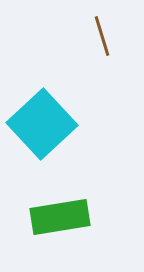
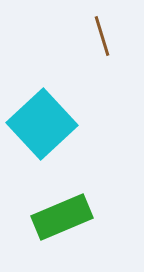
green rectangle: moved 2 px right; rotated 14 degrees counterclockwise
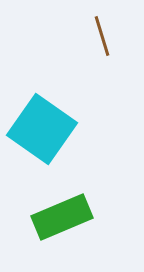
cyan square: moved 5 px down; rotated 12 degrees counterclockwise
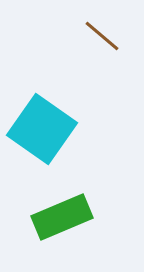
brown line: rotated 33 degrees counterclockwise
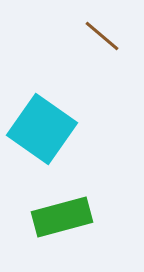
green rectangle: rotated 8 degrees clockwise
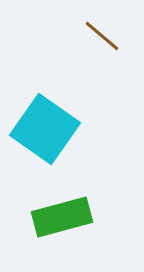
cyan square: moved 3 px right
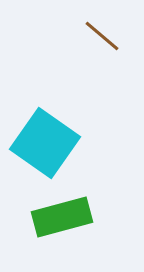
cyan square: moved 14 px down
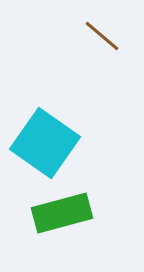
green rectangle: moved 4 px up
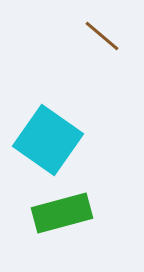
cyan square: moved 3 px right, 3 px up
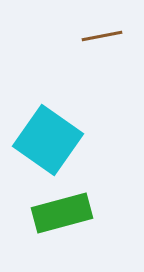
brown line: rotated 51 degrees counterclockwise
